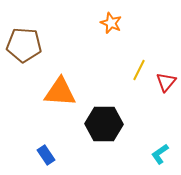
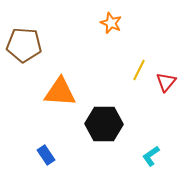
cyan L-shape: moved 9 px left, 2 px down
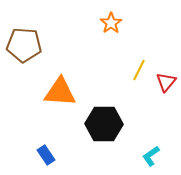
orange star: rotated 15 degrees clockwise
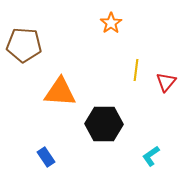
yellow line: moved 3 px left; rotated 20 degrees counterclockwise
blue rectangle: moved 2 px down
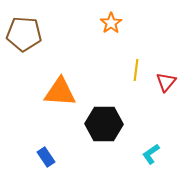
brown pentagon: moved 11 px up
cyan L-shape: moved 2 px up
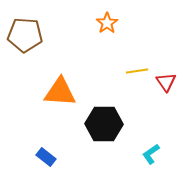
orange star: moved 4 px left
brown pentagon: moved 1 px right, 1 px down
yellow line: moved 1 px right, 1 px down; rotated 75 degrees clockwise
red triangle: rotated 15 degrees counterclockwise
blue rectangle: rotated 18 degrees counterclockwise
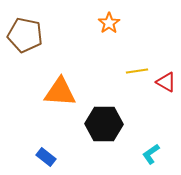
orange star: moved 2 px right
brown pentagon: rotated 8 degrees clockwise
red triangle: rotated 25 degrees counterclockwise
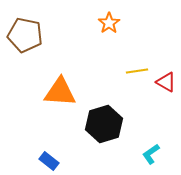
black hexagon: rotated 18 degrees counterclockwise
blue rectangle: moved 3 px right, 4 px down
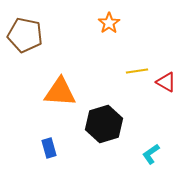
blue rectangle: moved 13 px up; rotated 36 degrees clockwise
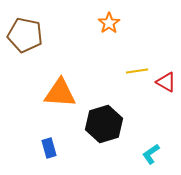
orange triangle: moved 1 px down
